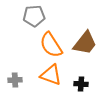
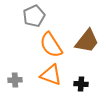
gray pentagon: rotated 20 degrees counterclockwise
brown trapezoid: moved 2 px right, 2 px up
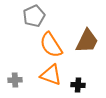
brown trapezoid: rotated 12 degrees counterclockwise
black cross: moved 3 px left, 1 px down
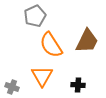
gray pentagon: moved 1 px right
orange triangle: moved 9 px left, 1 px down; rotated 40 degrees clockwise
gray cross: moved 3 px left, 7 px down; rotated 24 degrees clockwise
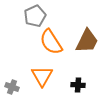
orange semicircle: moved 3 px up
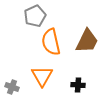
orange semicircle: rotated 20 degrees clockwise
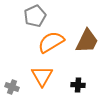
orange semicircle: rotated 72 degrees clockwise
